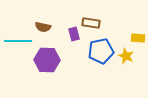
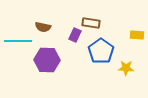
purple rectangle: moved 1 px right, 1 px down; rotated 40 degrees clockwise
yellow rectangle: moved 1 px left, 3 px up
blue pentagon: rotated 25 degrees counterclockwise
yellow star: moved 12 px down; rotated 21 degrees counterclockwise
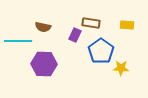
yellow rectangle: moved 10 px left, 10 px up
purple hexagon: moved 3 px left, 4 px down
yellow star: moved 5 px left
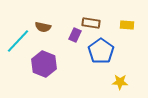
cyan line: rotated 48 degrees counterclockwise
purple hexagon: rotated 20 degrees clockwise
yellow star: moved 1 px left, 14 px down
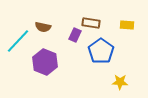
purple hexagon: moved 1 px right, 2 px up
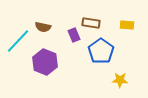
purple rectangle: moved 1 px left; rotated 48 degrees counterclockwise
yellow star: moved 2 px up
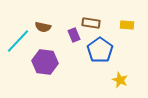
blue pentagon: moved 1 px left, 1 px up
purple hexagon: rotated 15 degrees counterclockwise
yellow star: rotated 21 degrees clockwise
